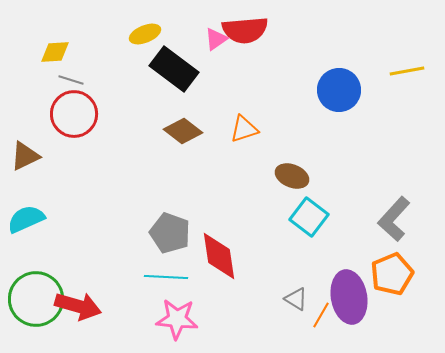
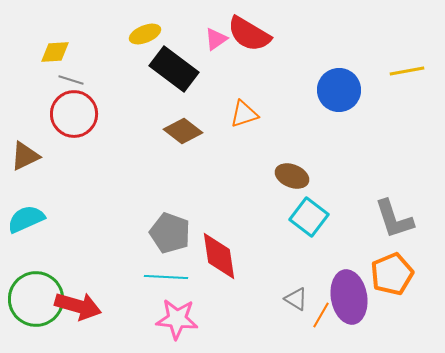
red semicircle: moved 4 px right, 4 px down; rotated 36 degrees clockwise
orange triangle: moved 15 px up
gray L-shape: rotated 60 degrees counterclockwise
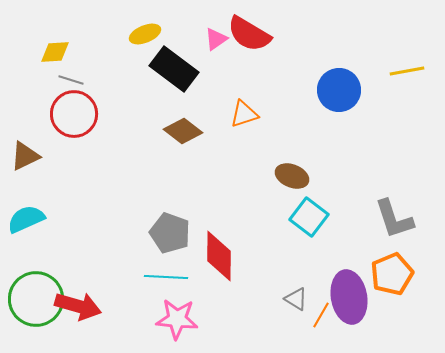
red diamond: rotated 9 degrees clockwise
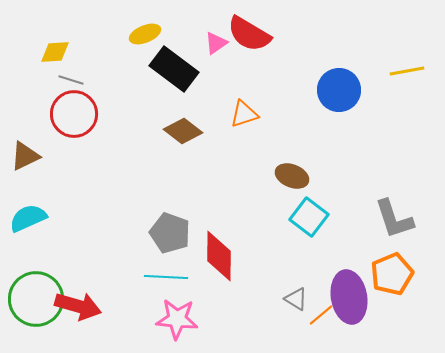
pink triangle: moved 4 px down
cyan semicircle: moved 2 px right, 1 px up
orange line: rotated 20 degrees clockwise
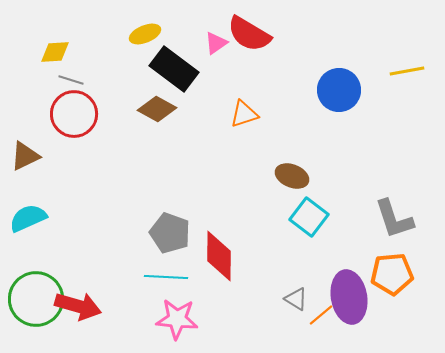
brown diamond: moved 26 px left, 22 px up; rotated 9 degrees counterclockwise
orange pentagon: rotated 18 degrees clockwise
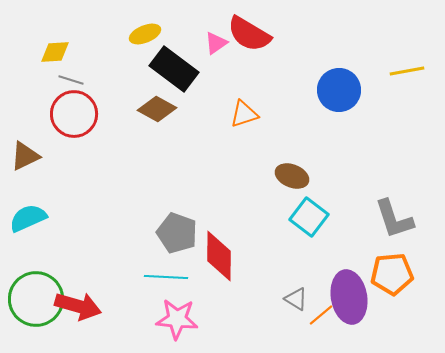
gray pentagon: moved 7 px right
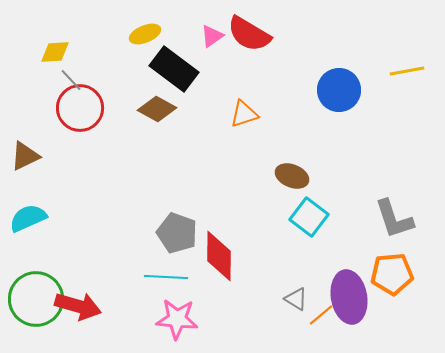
pink triangle: moved 4 px left, 7 px up
gray line: rotated 30 degrees clockwise
red circle: moved 6 px right, 6 px up
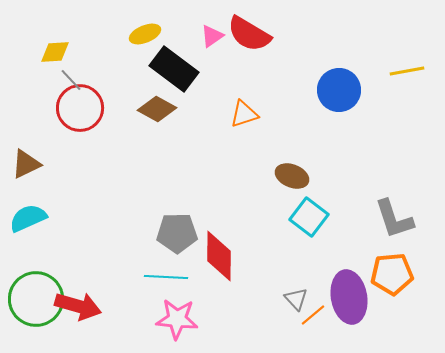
brown triangle: moved 1 px right, 8 px down
gray pentagon: rotated 21 degrees counterclockwise
gray triangle: rotated 15 degrees clockwise
orange line: moved 8 px left
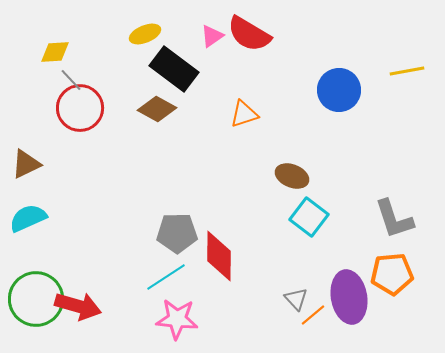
cyan line: rotated 36 degrees counterclockwise
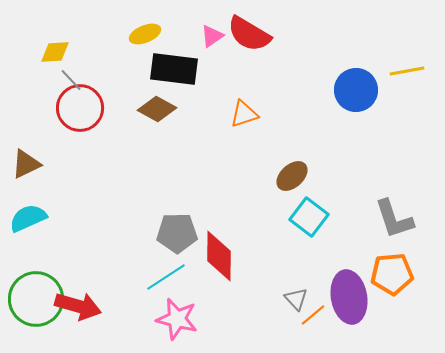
black rectangle: rotated 30 degrees counterclockwise
blue circle: moved 17 px right
brown ellipse: rotated 64 degrees counterclockwise
pink star: rotated 9 degrees clockwise
